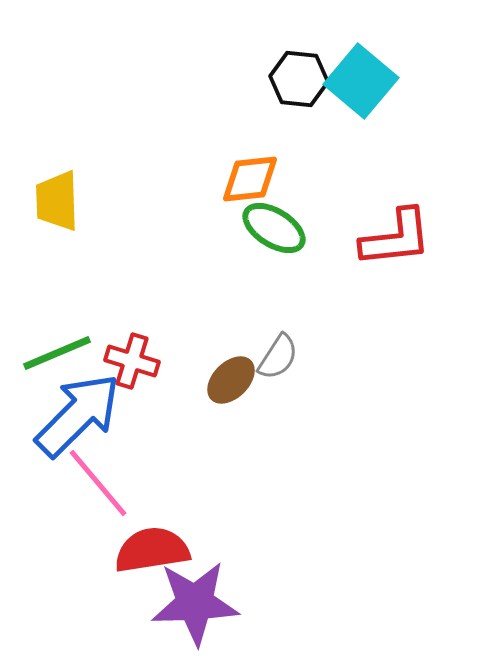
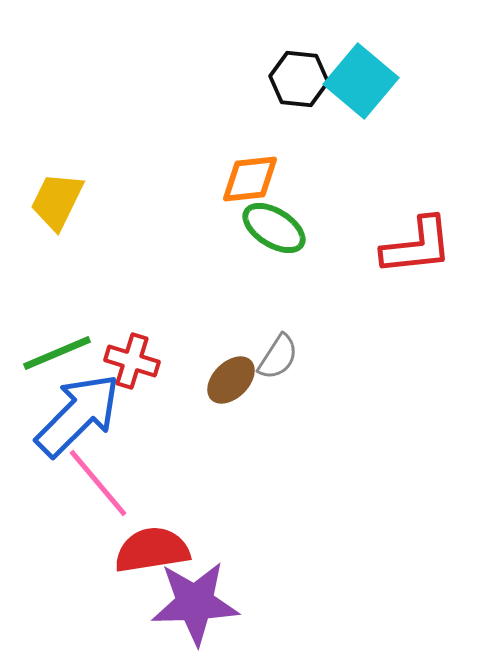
yellow trapezoid: rotated 28 degrees clockwise
red L-shape: moved 21 px right, 8 px down
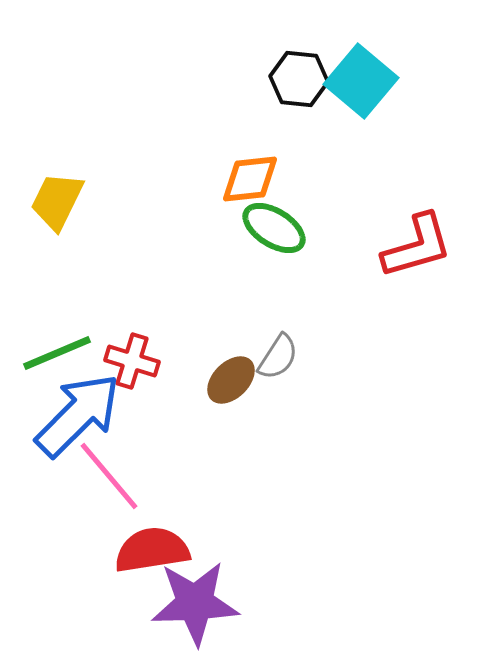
red L-shape: rotated 10 degrees counterclockwise
pink line: moved 11 px right, 7 px up
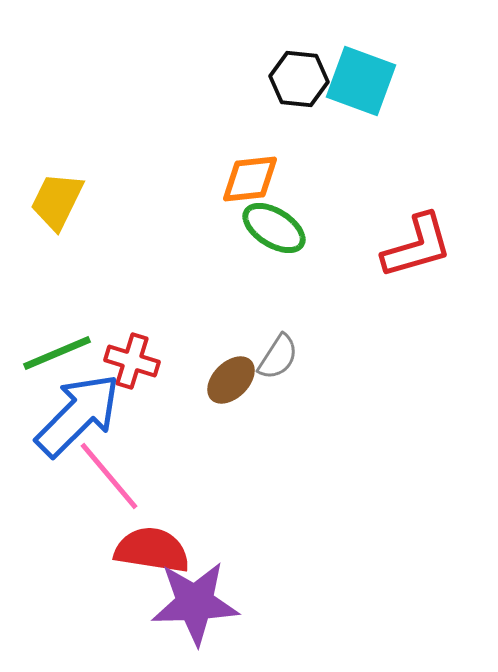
cyan square: rotated 20 degrees counterclockwise
red semicircle: rotated 18 degrees clockwise
